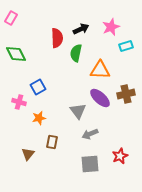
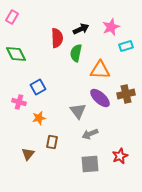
pink rectangle: moved 1 px right, 1 px up
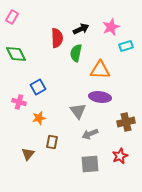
brown cross: moved 28 px down
purple ellipse: moved 1 px up; rotated 35 degrees counterclockwise
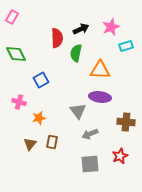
blue square: moved 3 px right, 7 px up
brown cross: rotated 18 degrees clockwise
brown triangle: moved 2 px right, 10 px up
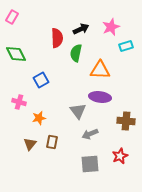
brown cross: moved 1 px up
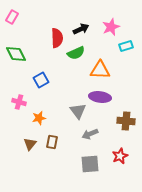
green semicircle: rotated 126 degrees counterclockwise
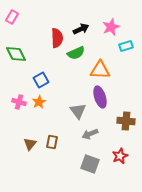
purple ellipse: rotated 65 degrees clockwise
orange star: moved 16 px up; rotated 16 degrees counterclockwise
gray square: rotated 24 degrees clockwise
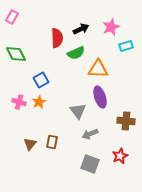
orange triangle: moved 2 px left, 1 px up
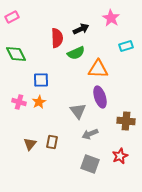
pink rectangle: rotated 32 degrees clockwise
pink star: moved 9 px up; rotated 18 degrees counterclockwise
blue square: rotated 28 degrees clockwise
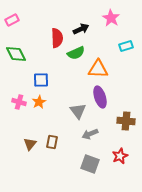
pink rectangle: moved 3 px down
